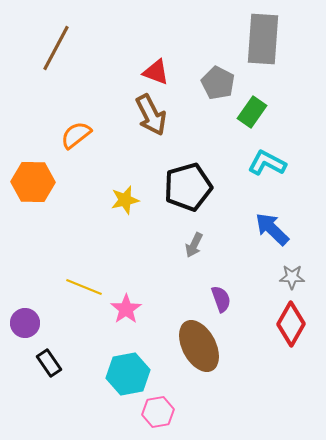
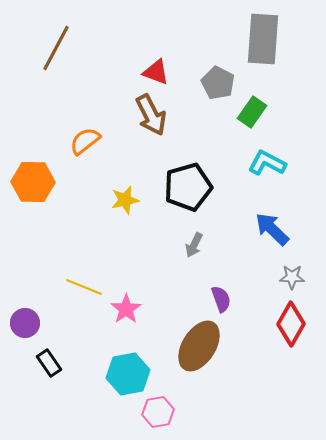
orange semicircle: moved 9 px right, 6 px down
brown ellipse: rotated 60 degrees clockwise
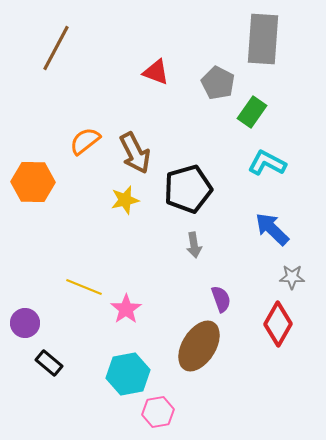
brown arrow: moved 16 px left, 38 px down
black pentagon: moved 2 px down
gray arrow: rotated 35 degrees counterclockwise
red diamond: moved 13 px left
black rectangle: rotated 16 degrees counterclockwise
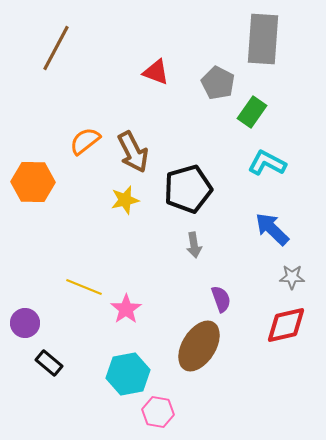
brown arrow: moved 2 px left, 1 px up
red diamond: moved 8 px right, 1 px down; rotated 48 degrees clockwise
pink hexagon: rotated 20 degrees clockwise
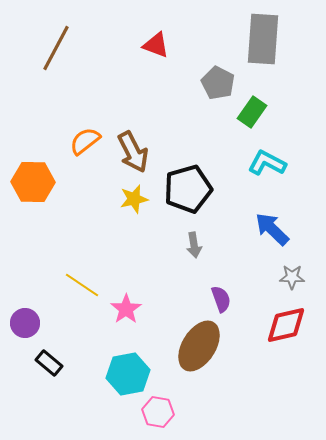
red triangle: moved 27 px up
yellow star: moved 9 px right, 1 px up
yellow line: moved 2 px left, 2 px up; rotated 12 degrees clockwise
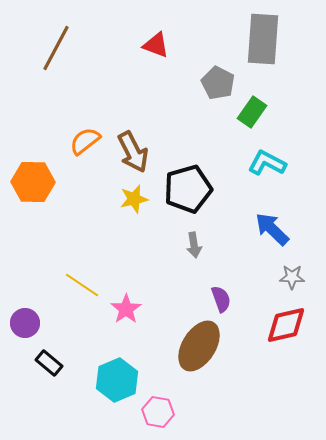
cyan hexagon: moved 11 px left, 6 px down; rotated 12 degrees counterclockwise
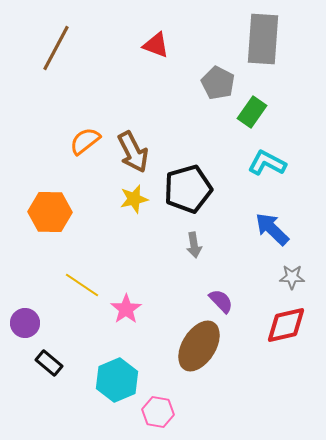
orange hexagon: moved 17 px right, 30 px down
purple semicircle: moved 2 px down; rotated 24 degrees counterclockwise
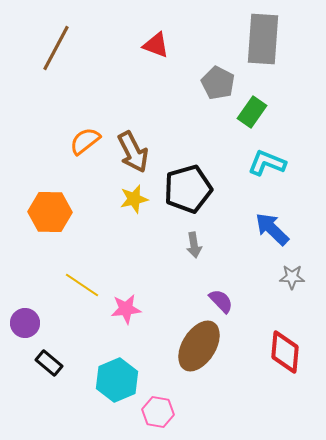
cyan L-shape: rotated 6 degrees counterclockwise
pink star: rotated 28 degrees clockwise
red diamond: moved 1 px left, 27 px down; rotated 72 degrees counterclockwise
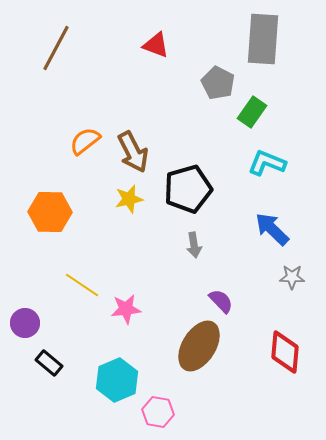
yellow star: moved 5 px left
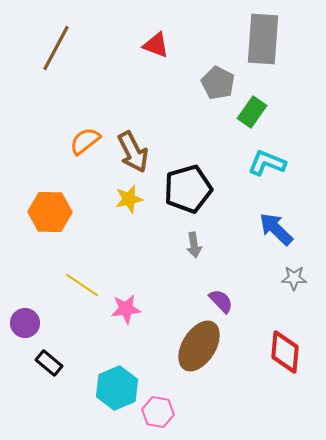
blue arrow: moved 4 px right
gray star: moved 2 px right, 1 px down
cyan hexagon: moved 8 px down
